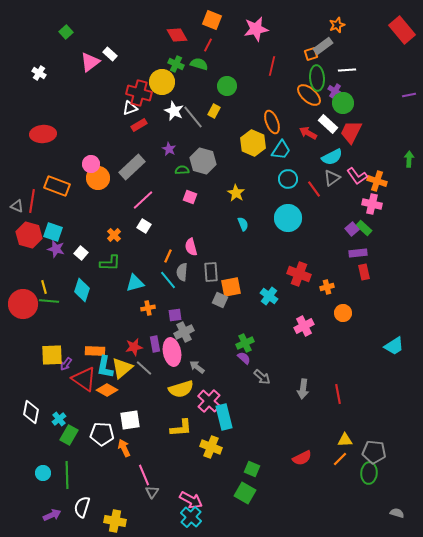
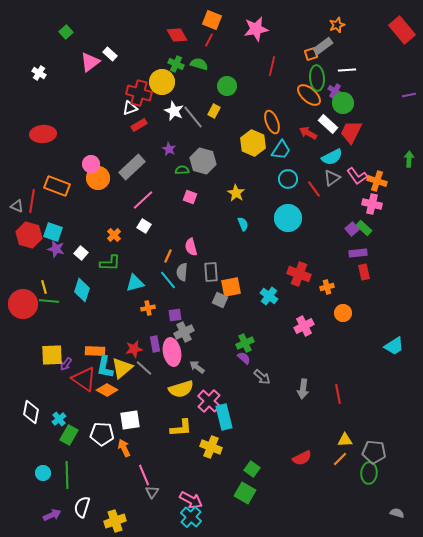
red line at (208, 45): moved 1 px right, 5 px up
red star at (134, 347): moved 2 px down
green square at (252, 469): rotated 14 degrees clockwise
yellow cross at (115, 521): rotated 30 degrees counterclockwise
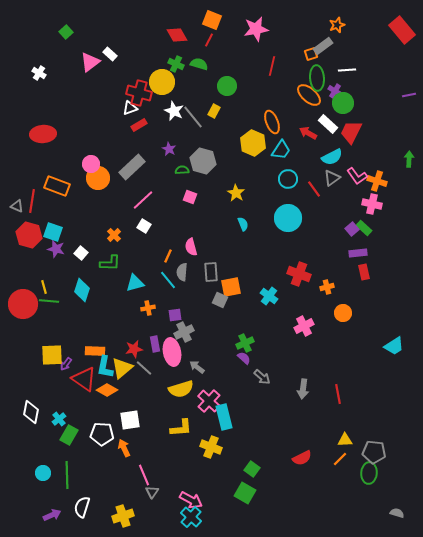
yellow cross at (115, 521): moved 8 px right, 5 px up
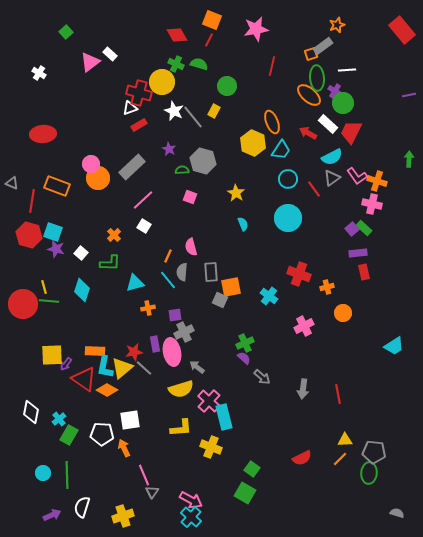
gray triangle at (17, 206): moved 5 px left, 23 px up
red star at (134, 349): moved 3 px down
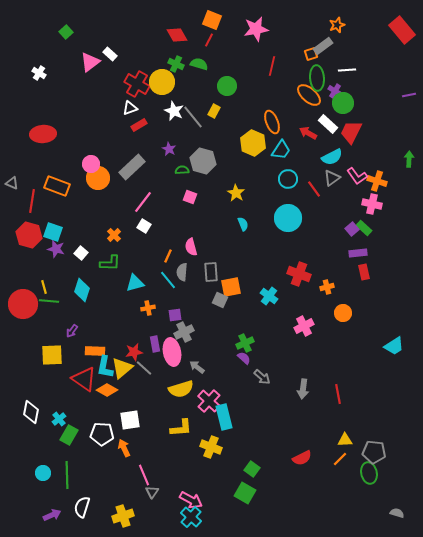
red cross at (139, 93): moved 2 px left, 9 px up; rotated 15 degrees clockwise
pink line at (143, 200): moved 2 px down; rotated 10 degrees counterclockwise
purple arrow at (66, 364): moved 6 px right, 33 px up
green ellipse at (369, 473): rotated 15 degrees counterclockwise
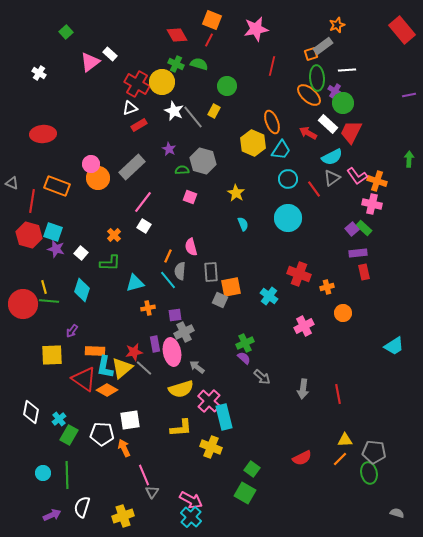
gray semicircle at (182, 272): moved 2 px left, 1 px up
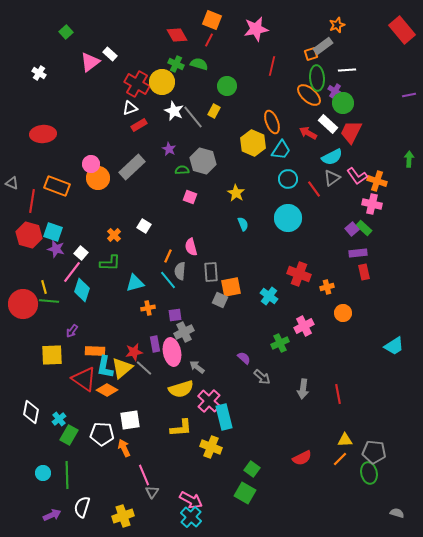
pink line at (143, 202): moved 71 px left, 70 px down
green cross at (245, 343): moved 35 px right
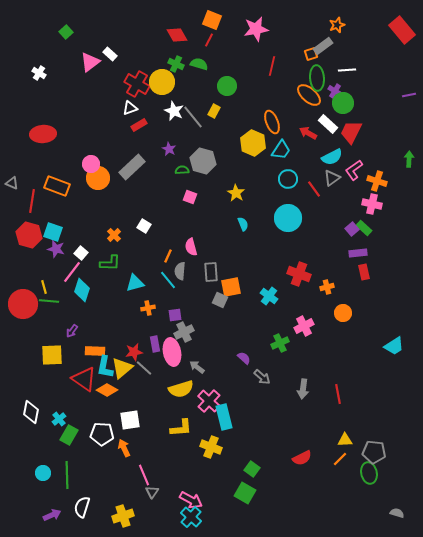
pink L-shape at (357, 176): moved 3 px left, 6 px up; rotated 90 degrees clockwise
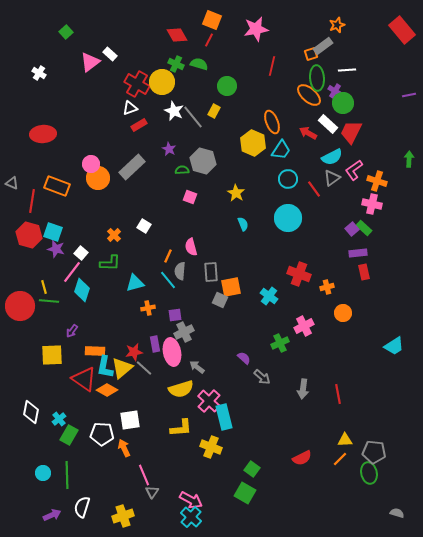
red circle at (23, 304): moved 3 px left, 2 px down
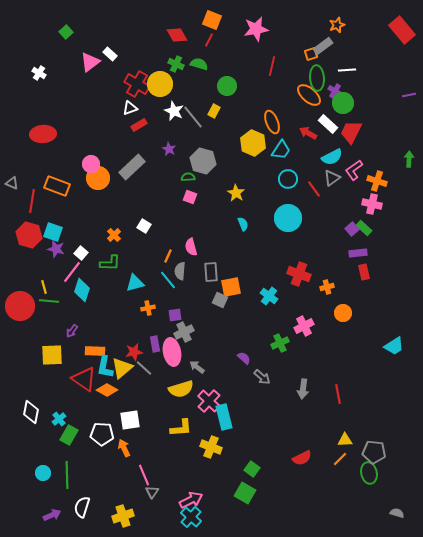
yellow circle at (162, 82): moved 2 px left, 2 px down
green semicircle at (182, 170): moved 6 px right, 7 px down
pink arrow at (191, 500): rotated 55 degrees counterclockwise
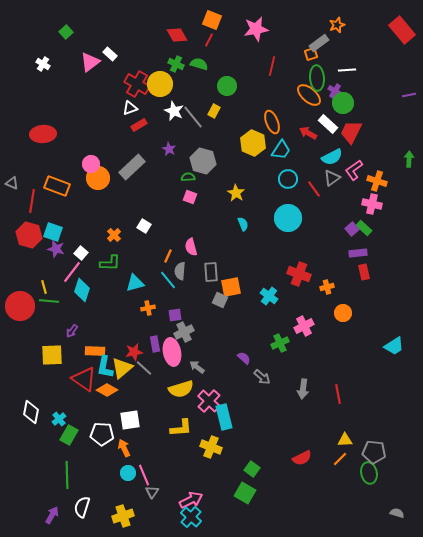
gray rectangle at (323, 46): moved 4 px left, 3 px up
white cross at (39, 73): moved 4 px right, 9 px up
cyan circle at (43, 473): moved 85 px right
purple arrow at (52, 515): rotated 36 degrees counterclockwise
